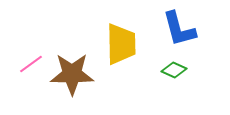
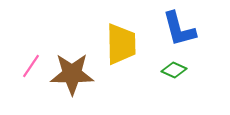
pink line: moved 2 px down; rotated 20 degrees counterclockwise
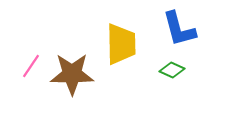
green diamond: moved 2 px left
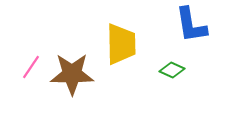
blue L-shape: moved 12 px right, 4 px up; rotated 6 degrees clockwise
pink line: moved 1 px down
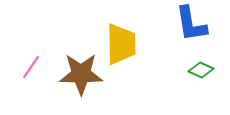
blue L-shape: moved 1 px up
green diamond: moved 29 px right
brown star: moved 9 px right
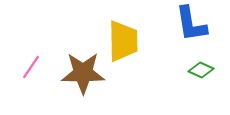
yellow trapezoid: moved 2 px right, 3 px up
brown star: moved 2 px right, 1 px up
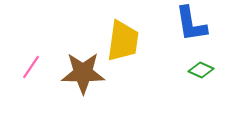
yellow trapezoid: rotated 9 degrees clockwise
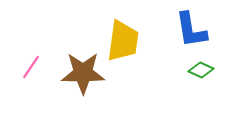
blue L-shape: moved 6 px down
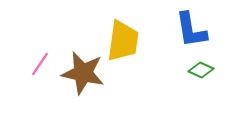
pink line: moved 9 px right, 3 px up
brown star: rotated 12 degrees clockwise
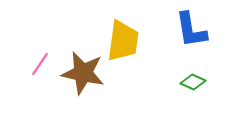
green diamond: moved 8 px left, 12 px down
